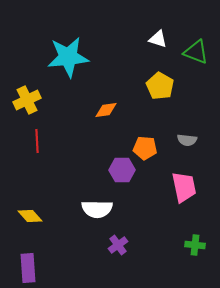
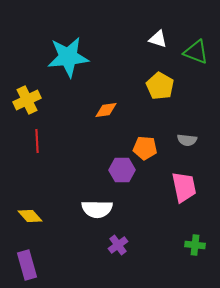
purple rectangle: moved 1 px left, 3 px up; rotated 12 degrees counterclockwise
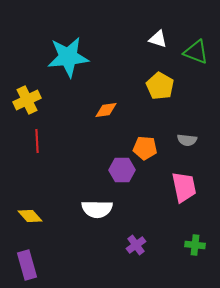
purple cross: moved 18 px right
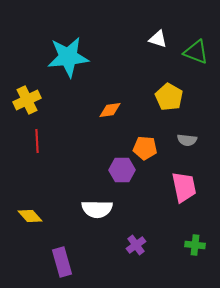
yellow pentagon: moved 9 px right, 11 px down
orange diamond: moved 4 px right
purple rectangle: moved 35 px right, 3 px up
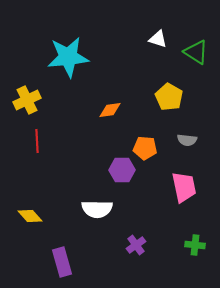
green triangle: rotated 12 degrees clockwise
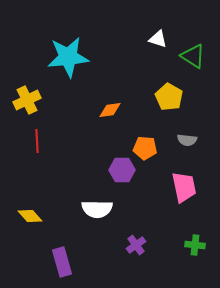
green triangle: moved 3 px left, 4 px down
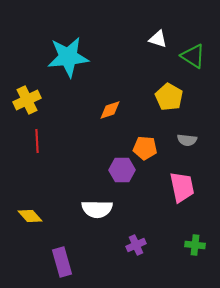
orange diamond: rotated 10 degrees counterclockwise
pink trapezoid: moved 2 px left
purple cross: rotated 12 degrees clockwise
